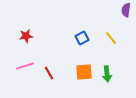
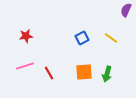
purple semicircle: rotated 16 degrees clockwise
yellow line: rotated 16 degrees counterclockwise
green arrow: rotated 21 degrees clockwise
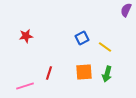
yellow line: moved 6 px left, 9 px down
pink line: moved 20 px down
red line: rotated 48 degrees clockwise
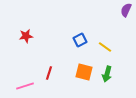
blue square: moved 2 px left, 2 px down
orange square: rotated 18 degrees clockwise
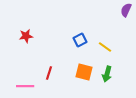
pink line: rotated 18 degrees clockwise
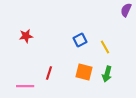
yellow line: rotated 24 degrees clockwise
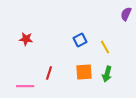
purple semicircle: moved 4 px down
red star: moved 3 px down; rotated 16 degrees clockwise
orange square: rotated 18 degrees counterclockwise
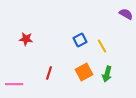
purple semicircle: rotated 96 degrees clockwise
yellow line: moved 3 px left, 1 px up
orange square: rotated 24 degrees counterclockwise
pink line: moved 11 px left, 2 px up
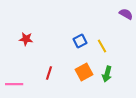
blue square: moved 1 px down
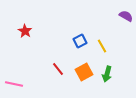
purple semicircle: moved 2 px down
red star: moved 1 px left, 8 px up; rotated 24 degrees clockwise
red line: moved 9 px right, 4 px up; rotated 56 degrees counterclockwise
pink line: rotated 12 degrees clockwise
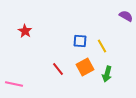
blue square: rotated 32 degrees clockwise
orange square: moved 1 px right, 5 px up
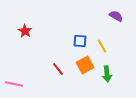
purple semicircle: moved 10 px left
orange square: moved 2 px up
green arrow: rotated 21 degrees counterclockwise
